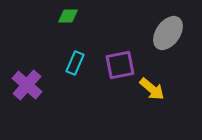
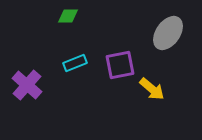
cyan rectangle: rotated 45 degrees clockwise
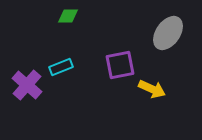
cyan rectangle: moved 14 px left, 4 px down
yellow arrow: rotated 16 degrees counterclockwise
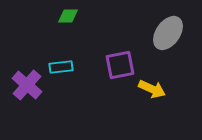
cyan rectangle: rotated 15 degrees clockwise
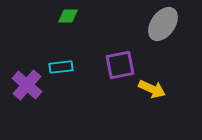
gray ellipse: moved 5 px left, 9 px up
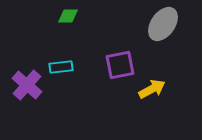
yellow arrow: rotated 52 degrees counterclockwise
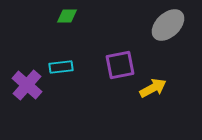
green diamond: moved 1 px left
gray ellipse: moved 5 px right, 1 px down; rotated 12 degrees clockwise
yellow arrow: moved 1 px right, 1 px up
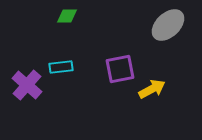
purple square: moved 4 px down
yellow arrow: moved 1 px left, 1 px down
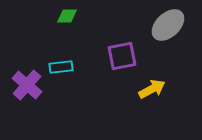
purple square: moved 2 px right, 13 px up
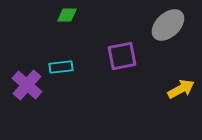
green diamond: moved 1 px up
yellow arrow: moved 29 px right
